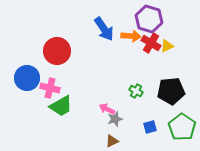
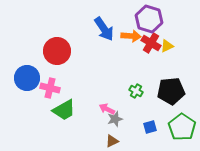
green trapezoid: moved 3 px right, 4 px down
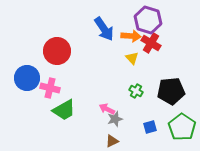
purple hexagon: moved 1 px left, 1 px down
yellow triangle: moved 35 px left, 12 px down; rotated 48 degrees counterclockwise
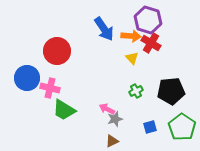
green cross: rotated 32 degrees clockwise
green trapezoid: rotated 60 degrees clockwise
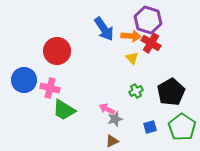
blue circle: moved 3 px left, 2 px down
black pentagon: moved 1 px down; rotated 24 degrees counterclockwise
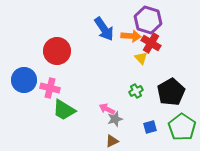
yellow triangle: moved 9 px right
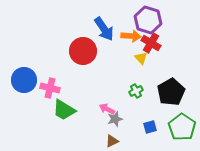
red circle: moved 26 px right
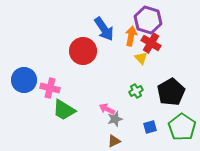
orange arrow: rotated 84 degrees counterclockwise
brown triangle: moved 2 px right
